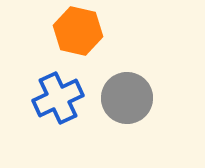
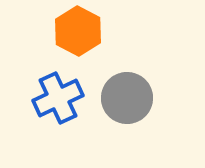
orange hexagon: rotated 15 degrees clockwise
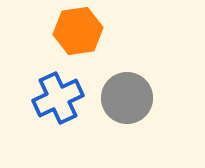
orange hexagon: rotated 24 degrees clockwise
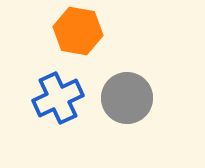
orange hexagon: rotated 18 degrees clockwise
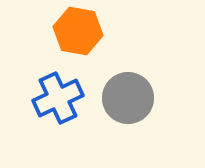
gray circle: moved 1 px right
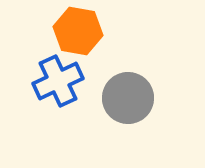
blue cross: moved 17 px up
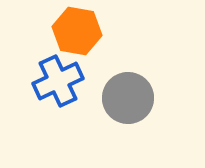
orange hexagon: moved 1 px left
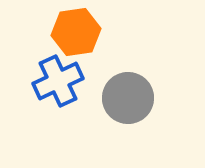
orange hexagon: moved 1 px left, 1 px down; rotated 18 degrees counterclockwise
